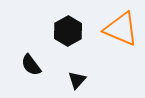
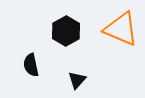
black hexagon: moved 2 px left
black semicircle: rotated 25 degrees clockwise
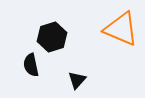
black hexagon: moved 14 px left, 6 px down; rotated 12 degrees clockwise
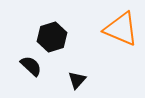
black semicircle: moved 1 px down; rotated 145 degrees clockwise
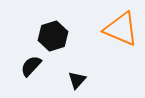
black hexagon: moved 1 px right, 1 px up
black semicircle: rotated 90 degrees counterclockwise
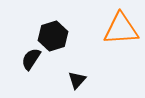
orange triangle: rotated 27 degrees counterclockwise
black semicircle: moved 7 px up; rotated 10 degrees counterclockwise
